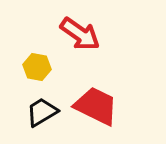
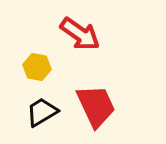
red trapezoid: rotated 39 degrees clockwise
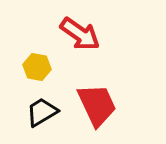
red trapezoid: moved 1 px right, 1 px up
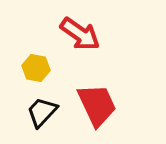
yellow hexagon: moved 1 px left, 1 px down
black trapezoid: rotated 16 degrees counterclockwise
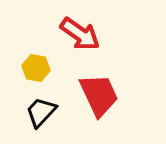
red trapezoid: moved 2 px right, 10 px up
black trapezoid: moved 1 px left
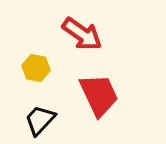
red arrow: moved 2 px right
black trapezoid: moved 1 px left, 8 px down
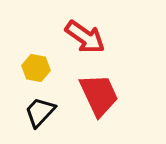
red arrow: moved 3 px right, 3 px down
black trapezoid: moved 8 px up
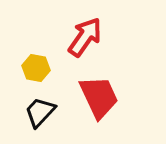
red arrow: rotated 90 degrees counterclockwise
red trapezoid: moved 2 px down
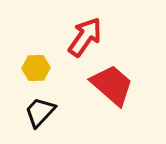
yellow hexagon: rotated 12 degrees counterclockwise
red trapezoid: moved 13 px right, 12 px up; rotated 24 degrees counterclockwise
